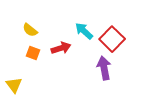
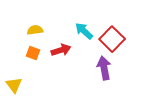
yellow semicircle: moved 5 px right; rotated 133 degrees clockwise
red arrow: moved 2 px down
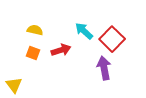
yellow semicircle: rotated 21 degrees clockwise
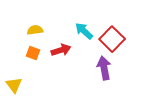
yellow semicircle: rotated 21 degrees counterclockwise
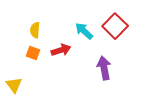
yellow semicircle: rotated 77 degrees counterclockwise
red square: moved 3 px right, 13 px up
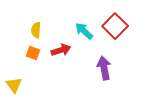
yellow semicircle: moved 1 px right
